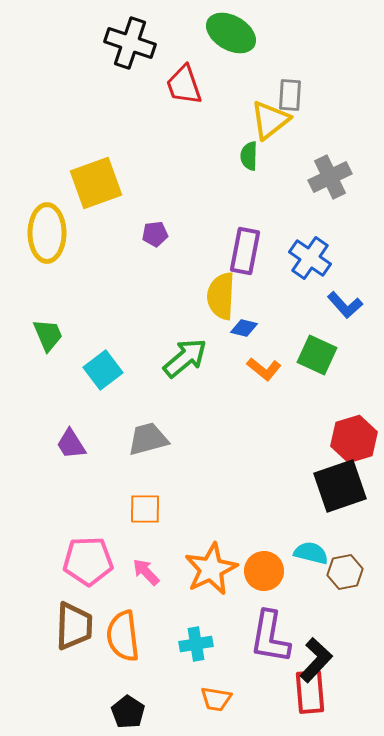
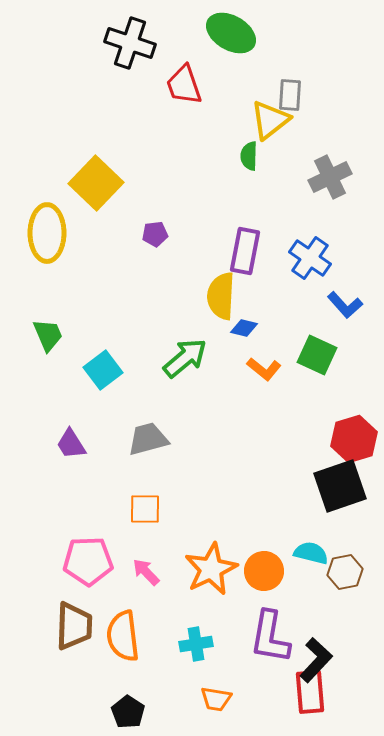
yellow square: rotated 26 degrees counterclockwise
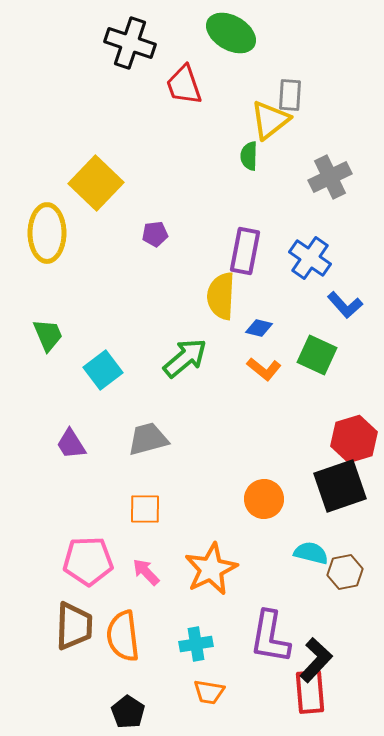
blue diamond: moved 15 px right
orange circle: moved 72 px up
orange trapezoid: moved 7 px left, 7 px up
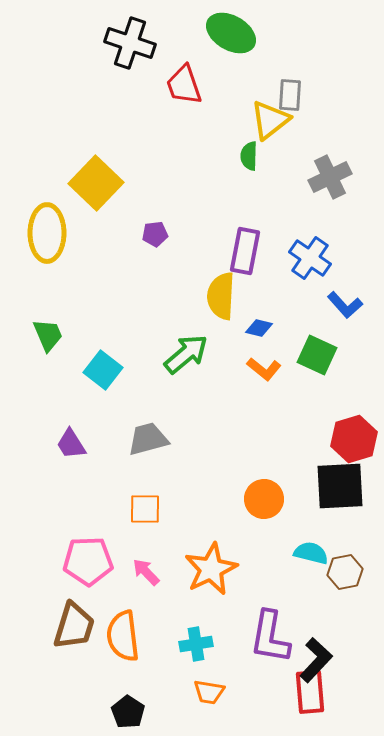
green arrow: moved 1 px right, 4 px up
cyan square: rotated 15 degrees counterclockwise
black square: rotated 16 degrees clockwise
brown trapezoid: rotated 15 degrees clockwise
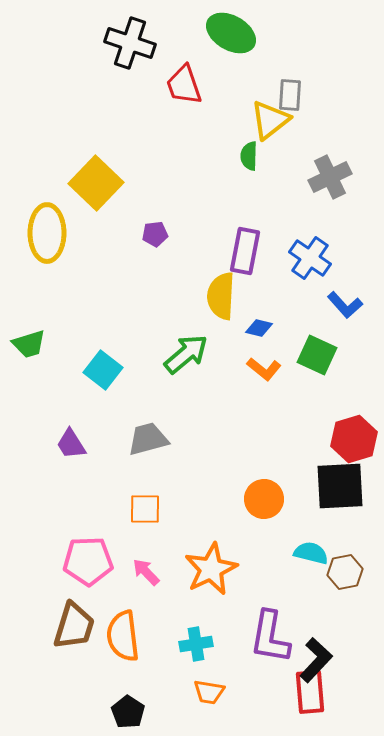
green trapezoid: moved 19 px left, 9 px down; rotated 96 degrees clockwise
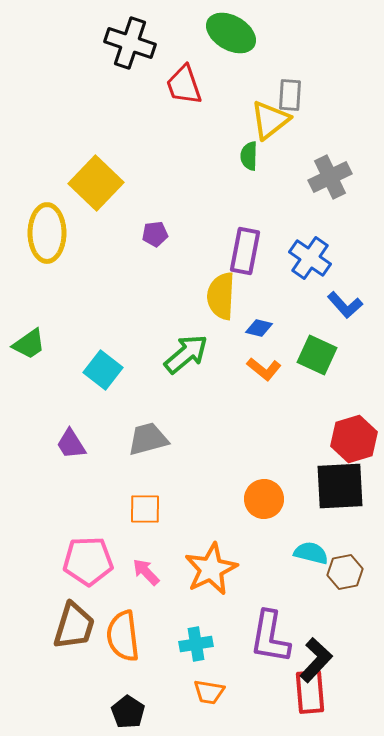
green trapezoid: rotated 18 degrees counterclockwise
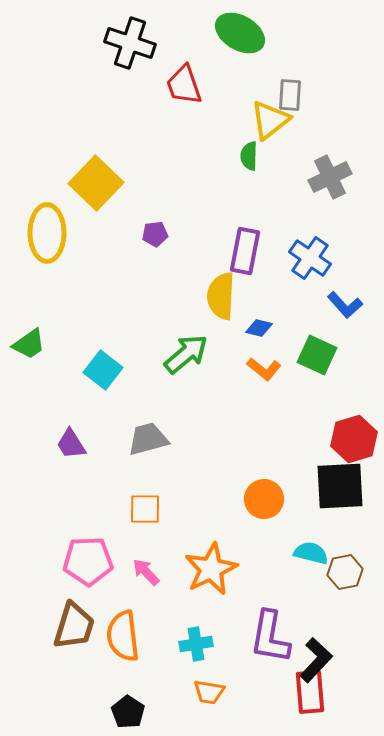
green ellipse: moved 9 px right
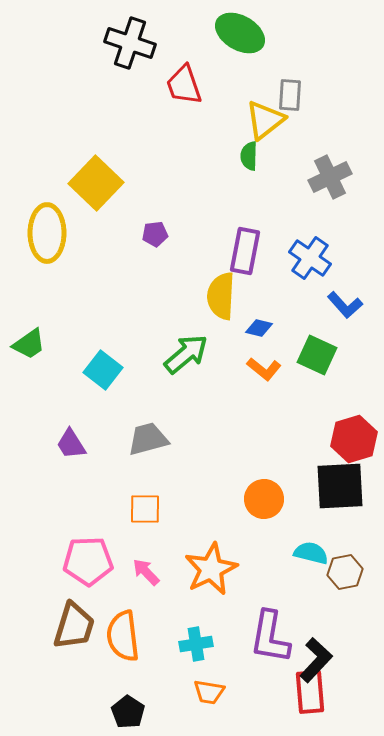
yellow triangle: moved 5 px left
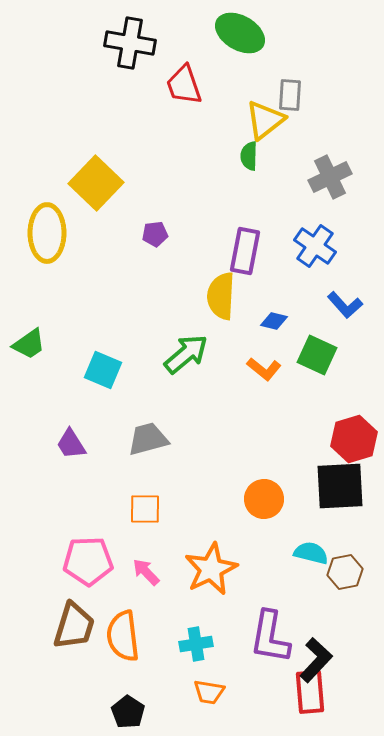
black cross: rotated 9 degrees counterclockwise
blue cross: moved 5 px right, 12 px up
blue diamond: moved 15 px right, 7 px up
cyan square: rotated 15 degrees counterclockwise
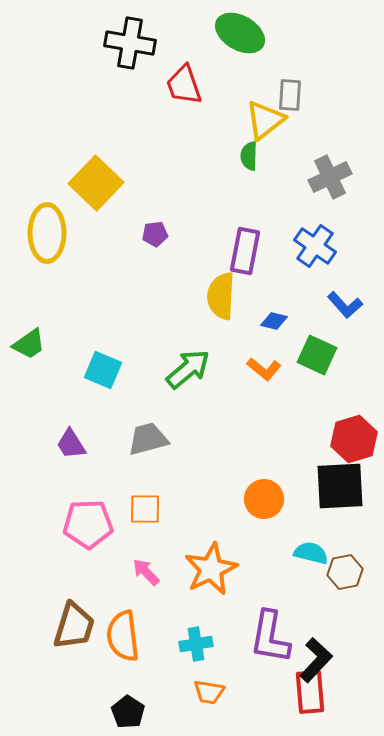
green arrow: moved 2 px right, 15 px down
pink pentagon: moved 37 px up
